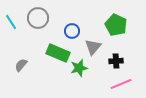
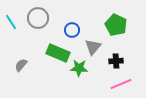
blue circle: moved 1 px up
green star: rotated 18 degrees clockwise
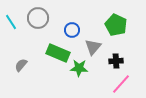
pink line: rotated 25 degrees counterclockwise
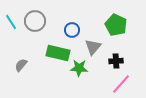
gray circle: moved 3 px left, 3 px down
green rectangle: rotated 10 degrees counterclockwise
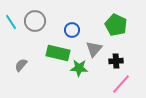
gray triangle: moved 1 px right, 2 px down
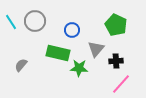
gray triangle: moved 2 px right
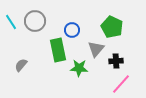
green pentagon: moved 4 px left, 2 px down
green rectangle: moved 3 px up; rotated 65 degrees clockwise
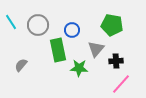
gray circle: moved 3 px right, 4 px down
green pentagon: moved 2 px up; rotated 15 degrees counterclockwise
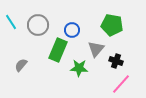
green rectangle: rotated 35 degrees clockwise
black cross: rotated 24 degrees clockwise
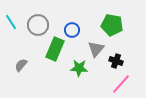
green rectangle: moved 3 px left, 1 px up
